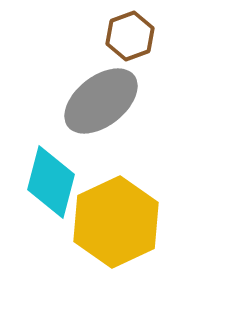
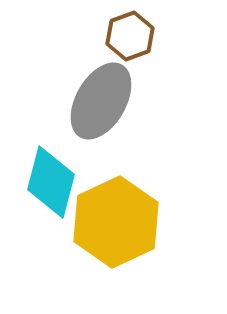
gray ellipse: rotated 22 degrees counterclockwise
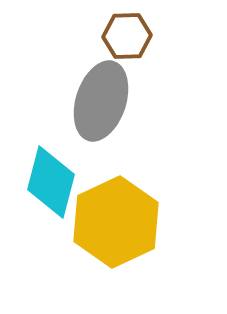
brown hexagon: moved 3 px left; rotated 18 degrees clockwise
gray ellipse: rotated 12 degrees counterclockwise
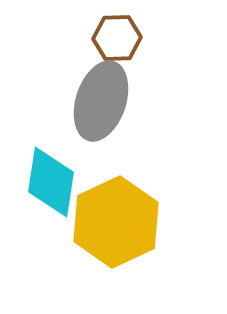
brown hexagon: moved 10 px left, 2 px down
cyan diamond: rotated 6 degrees counterclockwise
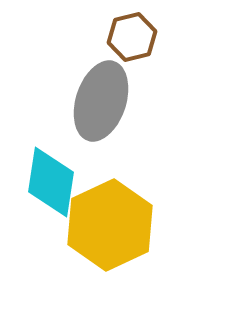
brown hexagon: moved 15 px right, 1 px up; rotated 12 degrees counterclockwise
yellow hexagon: moved 6 px left, 3 px down
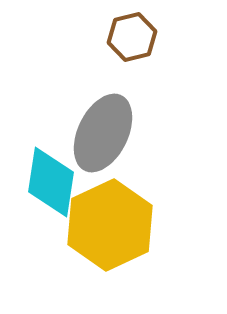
gray ellipse: moved 2 px right, 32 px down; rotated 8 degrees clockwise
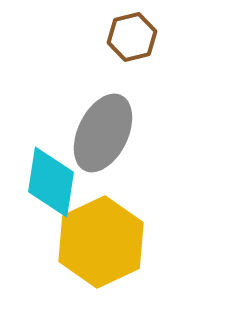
yellow hexagon: moved 9 px left, 17 px down
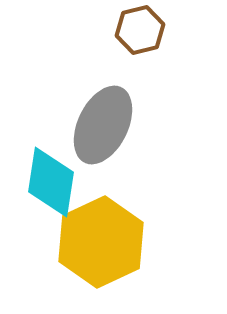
brown hexagon: moved 8 px right, 7 px up
gray ellipse: moved 8 px up
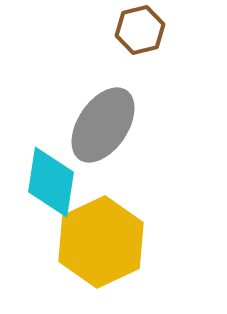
gray ellipse: rotated 8 degrees clockwise
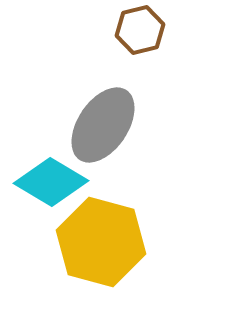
cyan diamond: rotated 68 degrees counterclockwise
yellow hexagon: rotated 20 degrees counterclockwise
